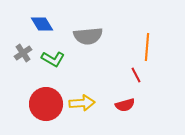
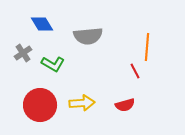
green L-shape: moved 5 px down
red line: moved 1 px left, 4 px up
red circle: moved 6 px left, 1 px down
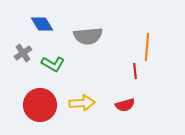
red line: rotated 21 degrees clockwise
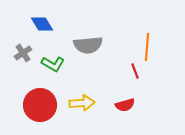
gray semicircle: moved 9 px down
red line: rotated 14 degrees counterclockwise
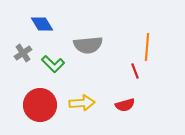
green L-shape: rotated 15 degrees clockwise
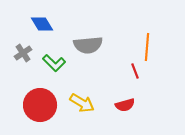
green L-shape: moved 1 px right, 1 px up
yellow arrow: rotated 35 degrees clockwise
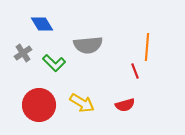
red circle: moved 1 px left
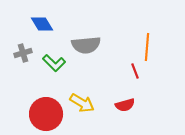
gray semicircle: moved 2 px left
gray cross: rotated 18 degrees clockwise
red circle: moved 7 px right, 9 px down
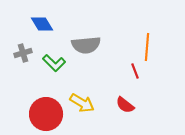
red semicircle: rotated 54 degrees clockwise
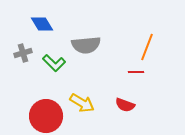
orange line: rotated 16 degrees clockwise
red line: moved 1 px right, 1 px down; rotated 70 degrees counterclockwise
red semicircle: rotated 18 degrees counterclockwise
red circle: moved 2 px down
